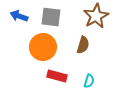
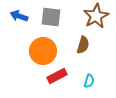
orange circle: moved 4 px down
red rectangle: rotated 42 degrees counterclockwise
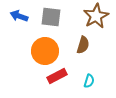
orange circle: moved 2 px right
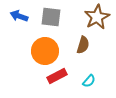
brown star: moved 1 px right, 1 px down
cyan semicircle: rotated 24 degrees clockwise
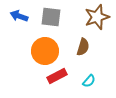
brown star: rotated 10 degrees clockwise
brown semicircle: moved 2 px down
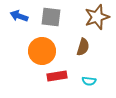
orange circle: moved 3 px left
red rectangle: rotated 18 degrees clockwise
cyan semicircle: rotated 56 degrees clockwise
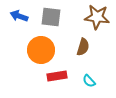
brown star: rotated 25 degrees clockwise
orange circle: moved 1 px left, 1 px up
cyan semicircle: rotated 40 degrees clockwise
